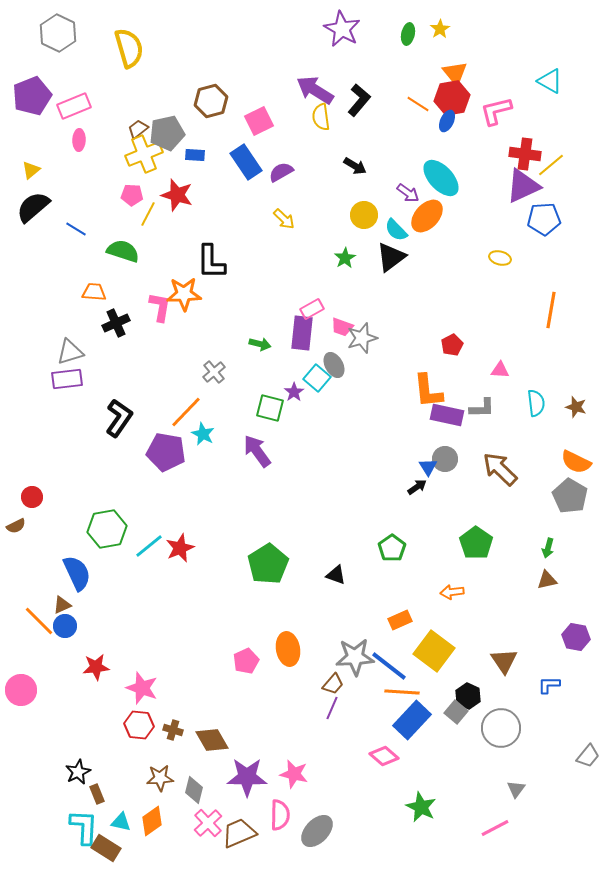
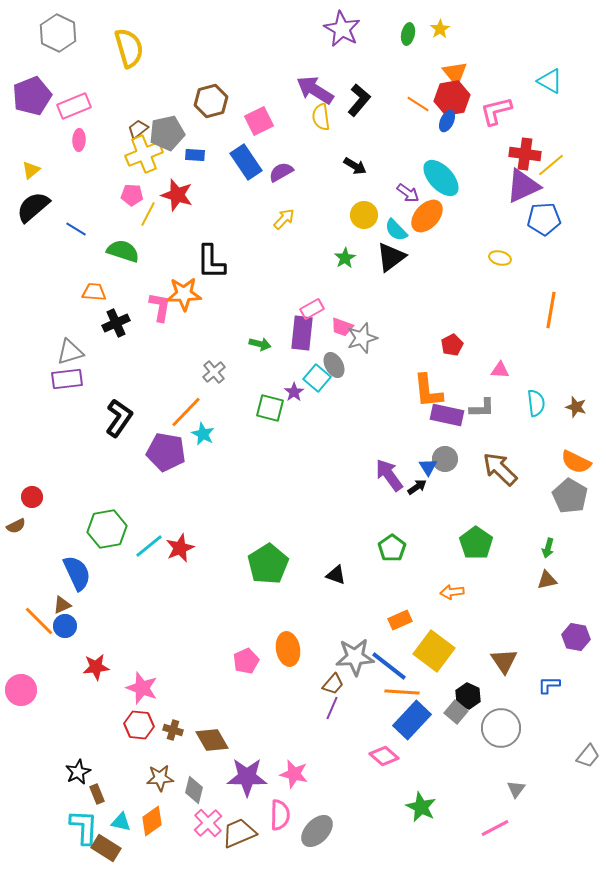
yellow arrow at (284, 219): rotated 90 degrees counterclockwise
purple arrow at (257, 451): moved 132 px right, 24 px down
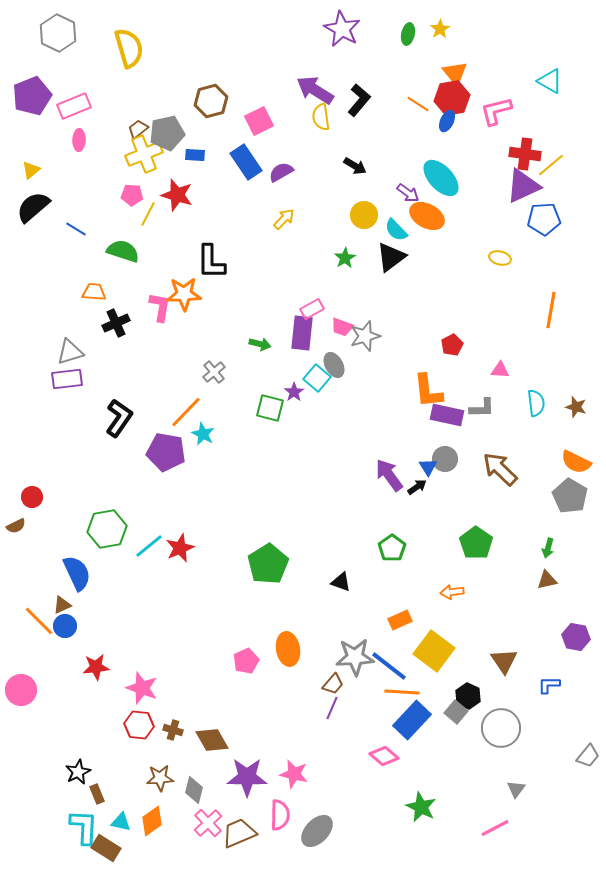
orange ellipse at (427, 216): rotated 76 degrees clockwise
gray star at (362, 338): moved 3 px right, 2 px up
black triangle at (336, 575): moved 5 px right, 7 px down
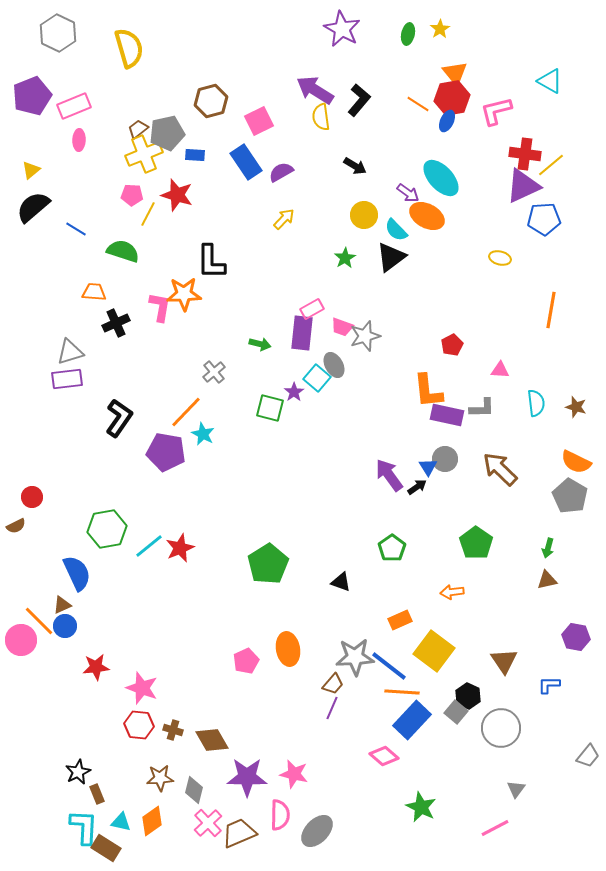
pink circle at (21, 690): moved 50 px up
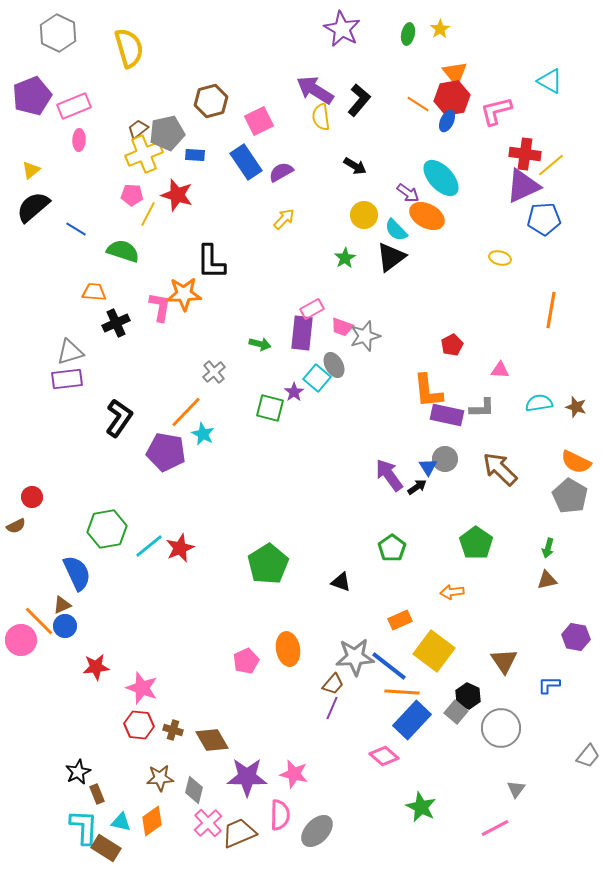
cyan semicircle at (536, 403): moved 3 px right; rotated 92 degrees counterclockwise
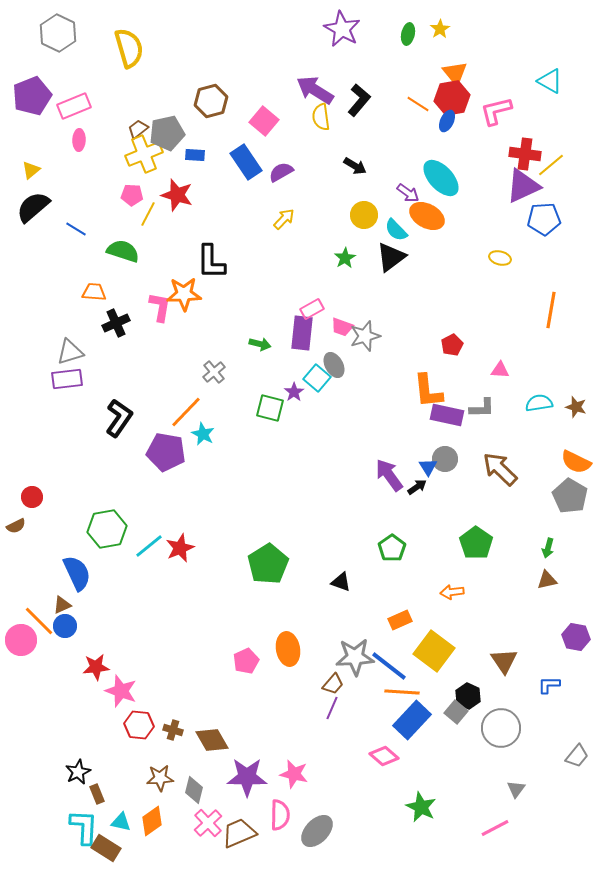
pink square at (259, 121): moved 5 px right; rotated 24 degrees counterclockwise
pink star at (142, 688): moved 21 px left, 3 px down
gray trapezoid at (588, 756): moved 11 px left
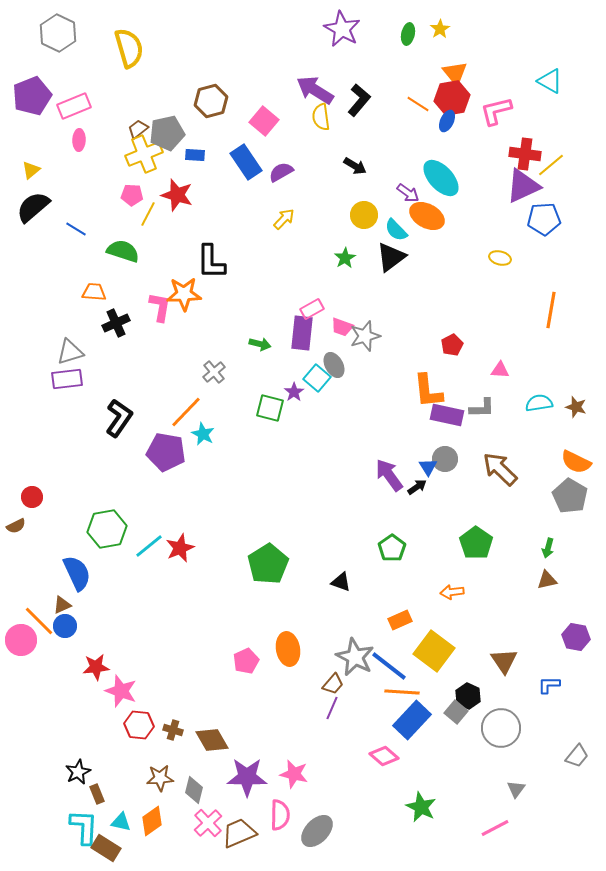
gray star at (355, 657): rotated 30 degrees clockwise
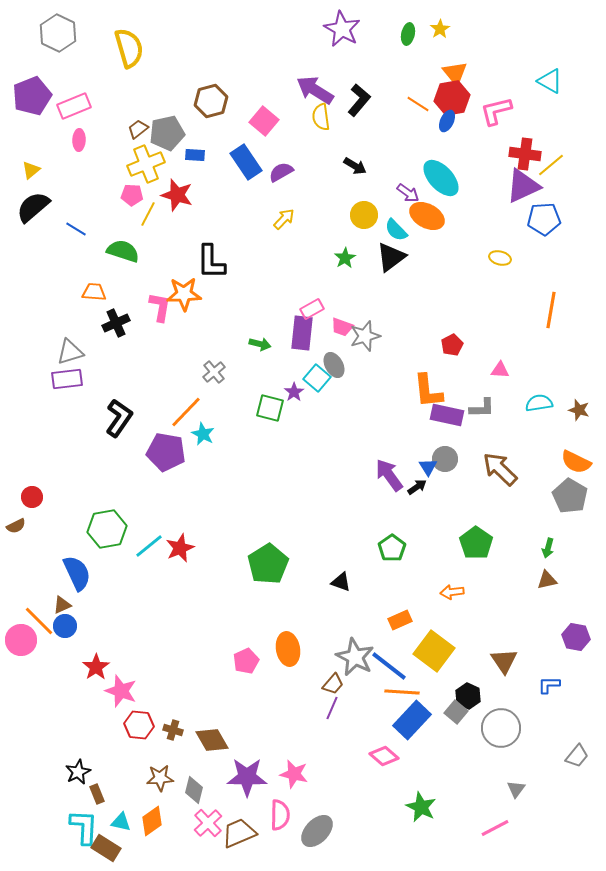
yellow cross at (144, 154): moved 2 px right, 10 px down
brown star at (576, 407): moved 3 px right, 3 px down
red star at (96, 667): rotated 28 degrees counterclockwise
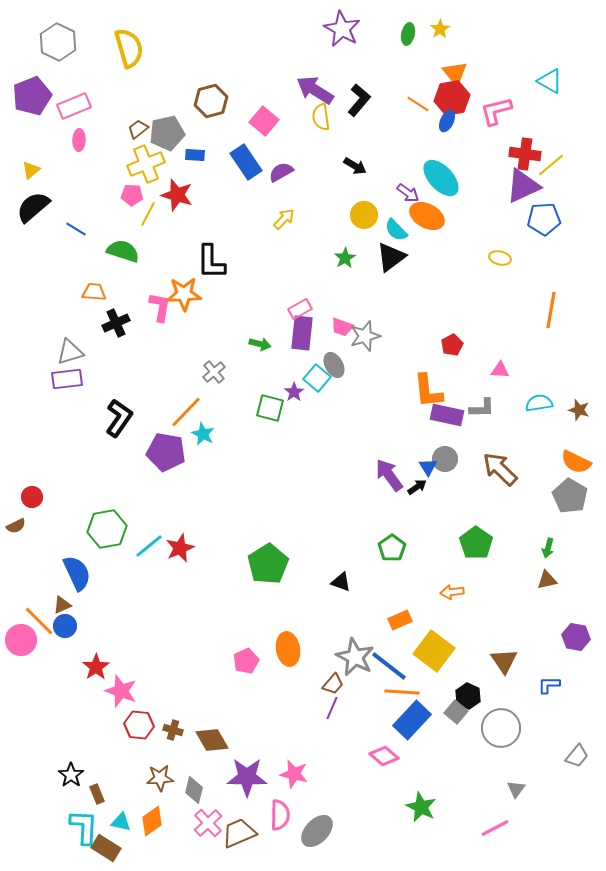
gray hexagon at (58, 33): moved 9 px down
pink rectangle at (312, 309): moved 12 px left
black star at (78, 772): moved 7 px left, 3 px down; rotated 10 degrees counterclockwise
